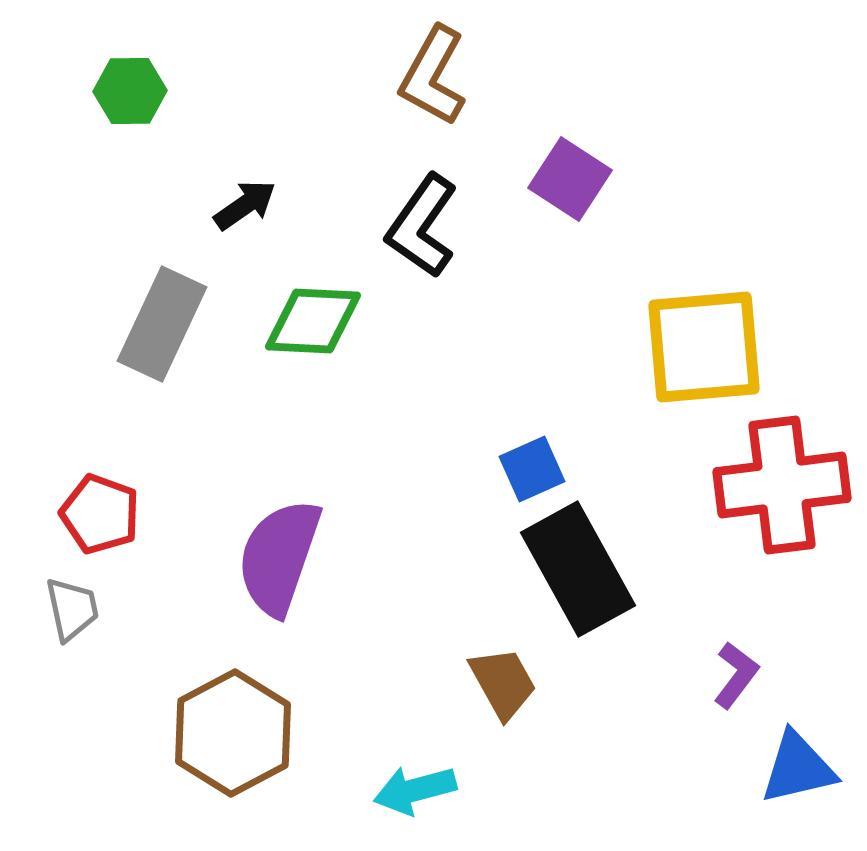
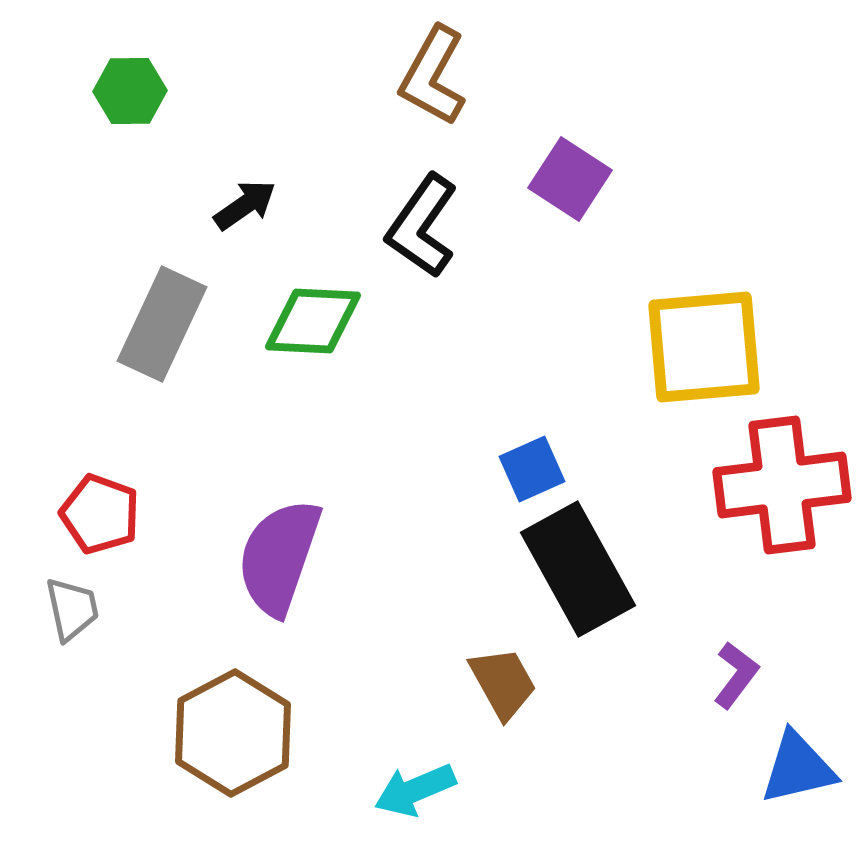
cyan arrow: rotated 8 degrees counterclockwise
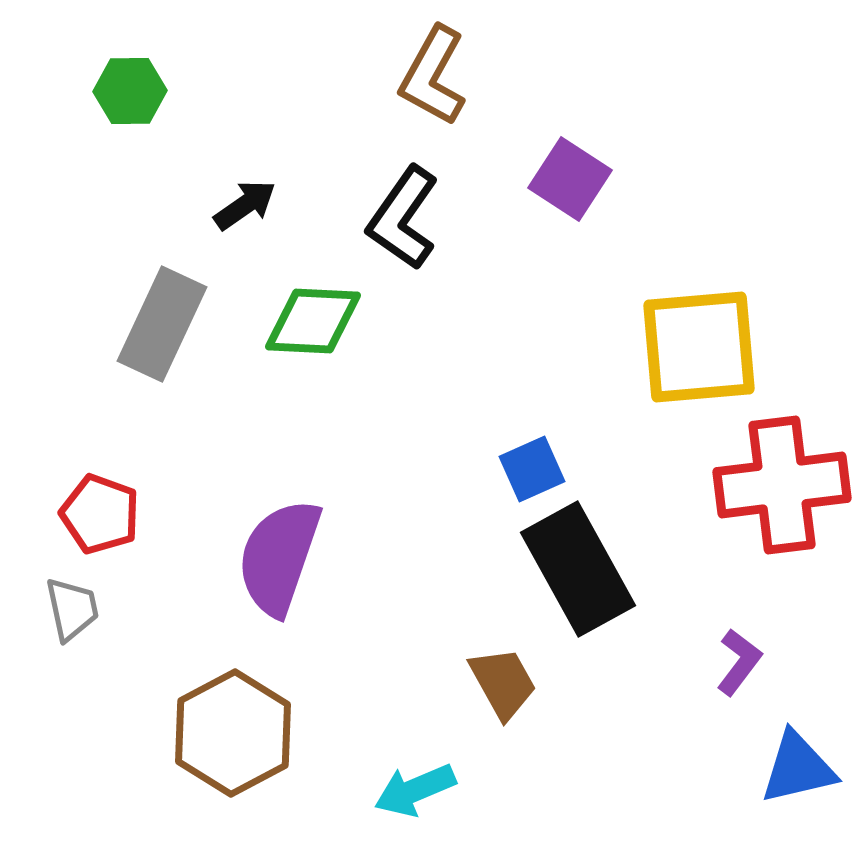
black L-shape: moved 19 px left, 8 px up
yellow square: moved 5 px left
purple L-shape: moved 3 px right, 13 px up
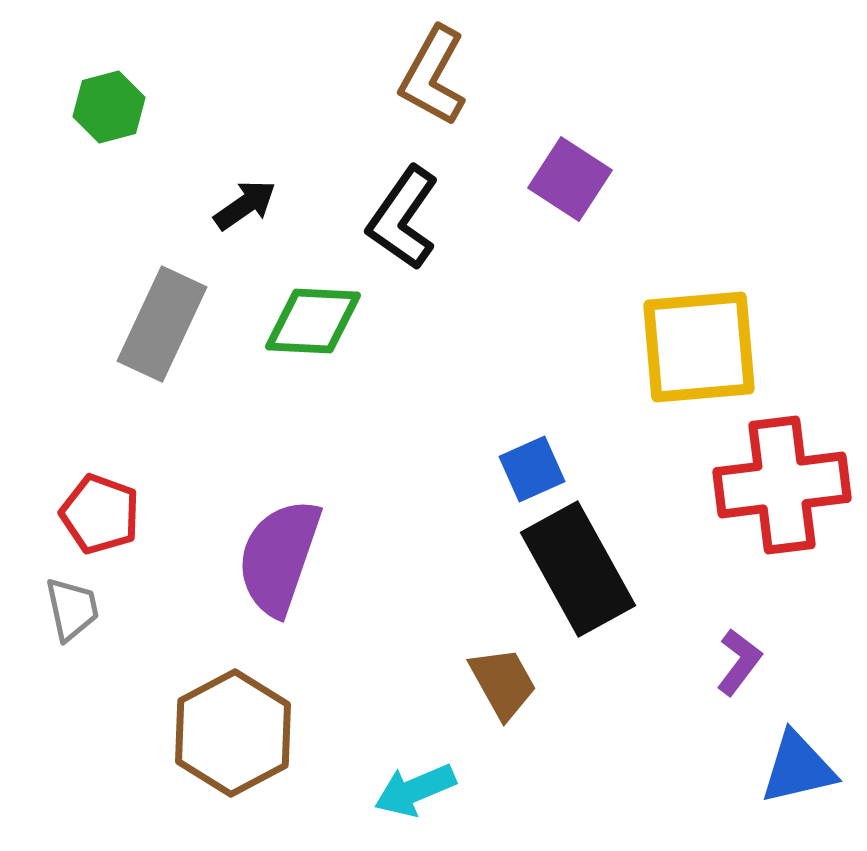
green hexagon: moved 21 px left, 16 px down; rotated 14 degrees counterclockwise
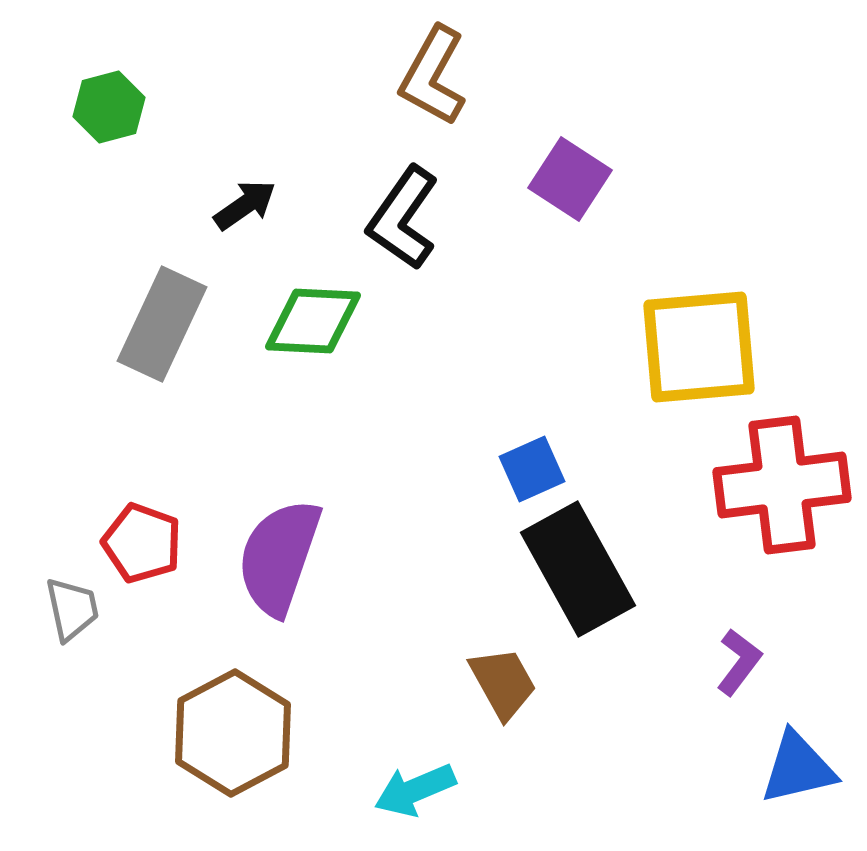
red pentagon: moved 42 px right, 29 px down
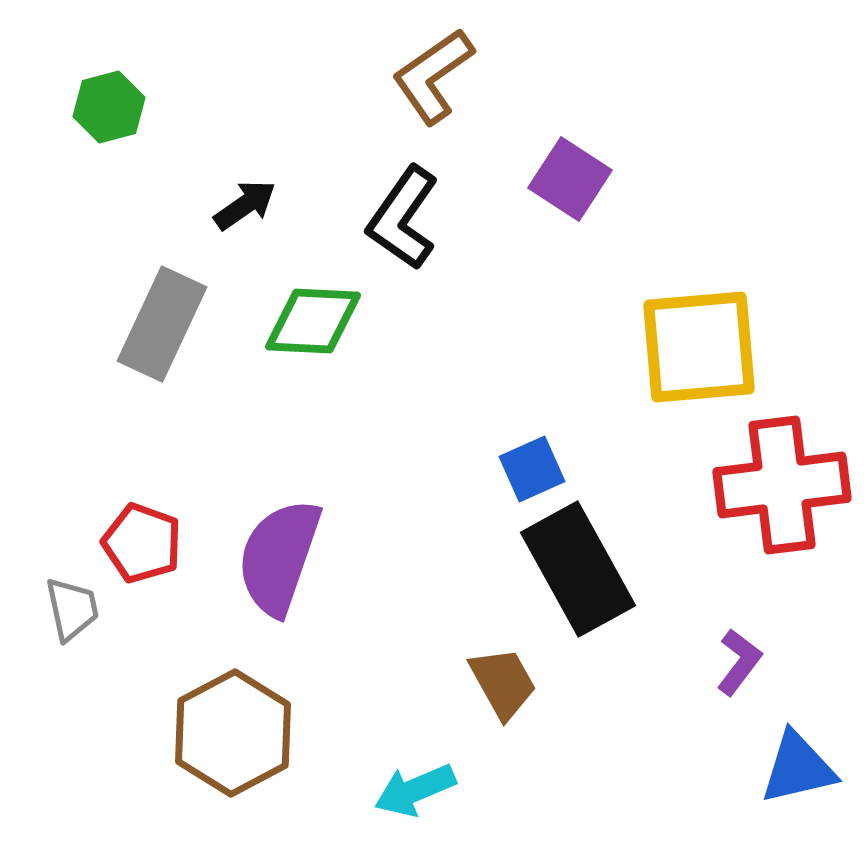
brown L-shape: rotated 26 degrees clockwise
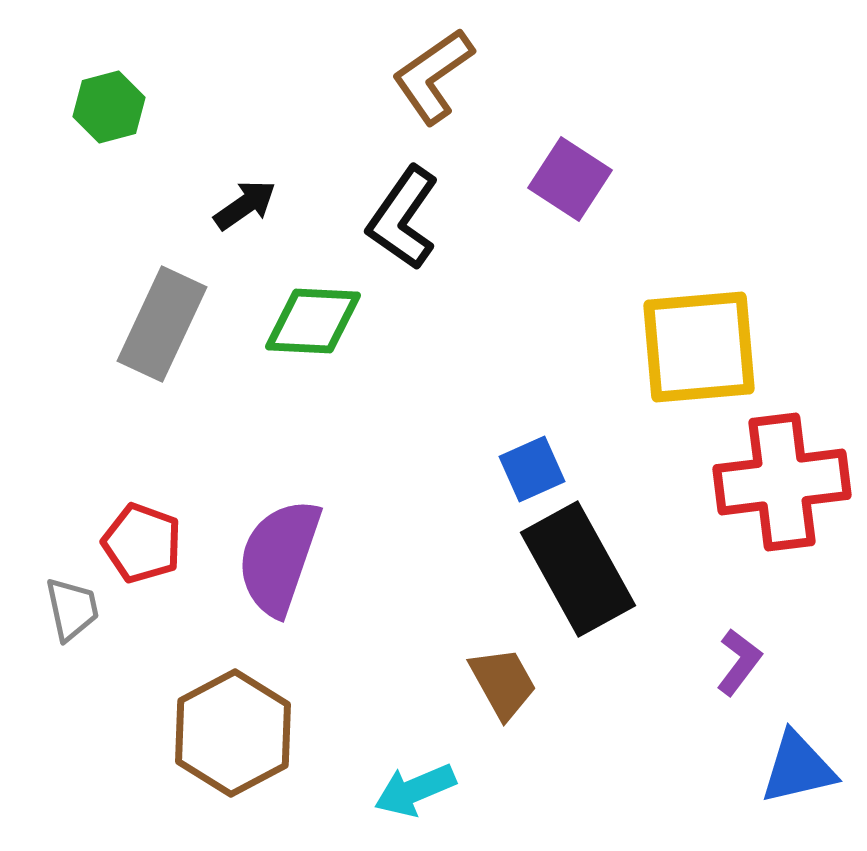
red cross: moved 3 px up
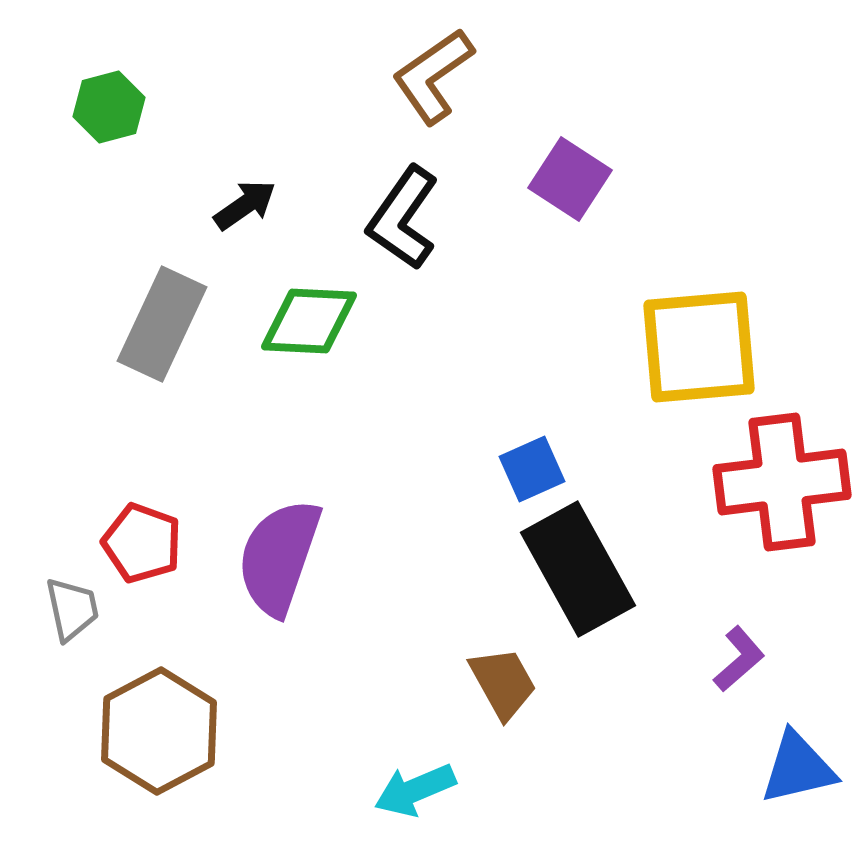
green diamond: moved 4 px left
purple L-shape: moved 3 px up; rotated 12 degrees clockwise
brown hexagon: moved 74 px left, 2 px up
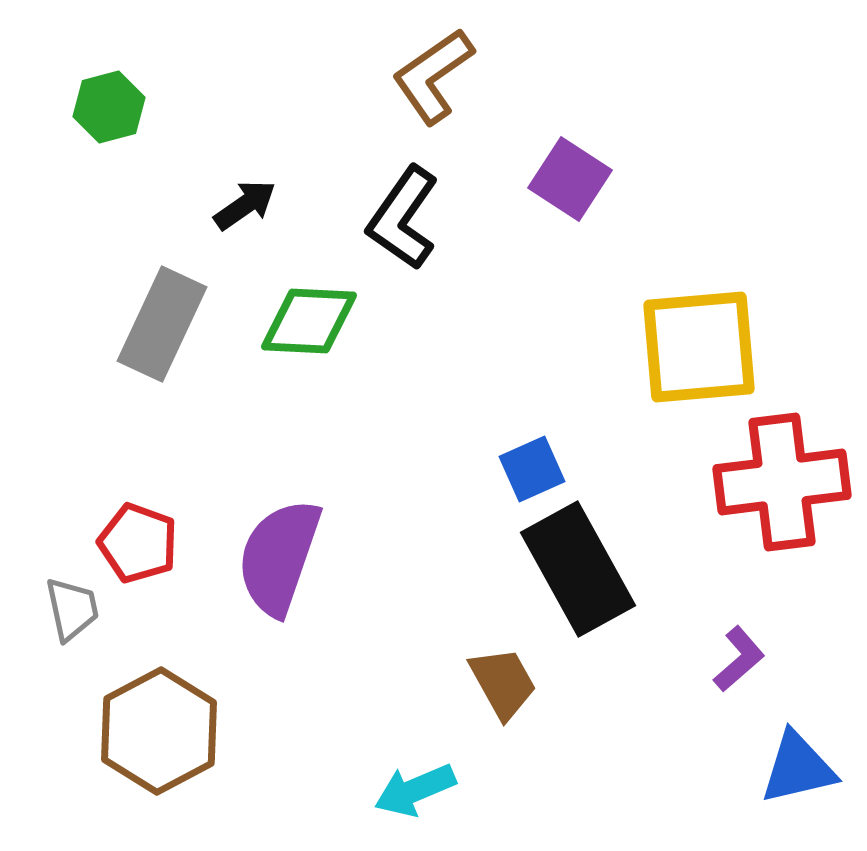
red pentagon: moved 4 px left
